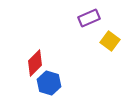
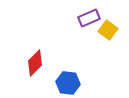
yellow square: moved 2 px left, 11 px up
blue hexagon: moved 19 px right; rotated 10 degrees counterclockwise
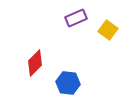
purple rectangle: moved 13 px left
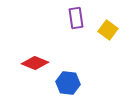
purple rectangle: rotated 75 degrees counterclockwise
red diamond: rotated 68 degrees clockwise
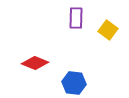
purple rectangle: rotated 10 degrees clockwise
blue hexagon: moved 6 px right
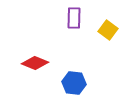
purple rectangle: moved 2 px left
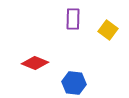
purple rectangle: moved 1 px left, 1 px down
